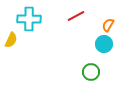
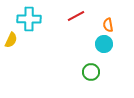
orange semicircle: rotated 40 degrees counterclockwise
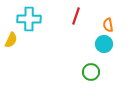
red line: rotated 42 degrees counterclockwise
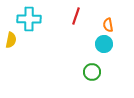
yellow semicircle: rotated 14 degrees counterclockwise
green circle: moved 1 px right
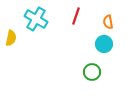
cyan cross: moved 7 px right; rotated 30 degrees clockwise
orange semicircle: moved 3 px up
yellow semicircle: moved 2 px up
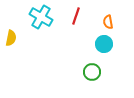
cyan cross: moved 5 px right, 2 px up
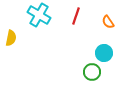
cyan cross: moved 2 px left, 2 px up
orange semicircle: rotated 24 degrees counterclockwise
cyan circle: moved 9 px down
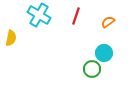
orange semicircle: rotated 88 degrees clockwise
green circle: moved 3 px up
